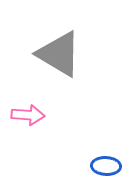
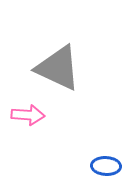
gray triangle: moved 1 px left, 14 px down; rotated 6 degrees counterclockwise
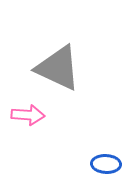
blue ellipse: moved 2 px up
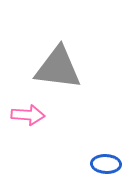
gray triangle: rotated 18 degrees counterclockwise
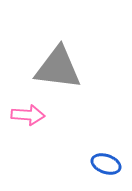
blue ellipse: rotated 16 degrees clockwise
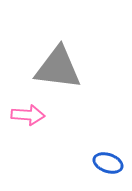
blue ellipse: moved 2 px right, 1 px up
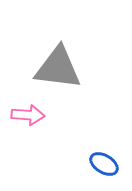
blue ellipse: moved 4 px left, 1 px down; rotated 12 degrees clockwise
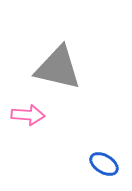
gray triangle: rotated 6 degrees clockwise
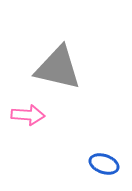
blue ellipse: rotated 12 degrees counterclockwise
